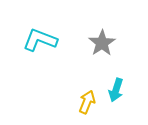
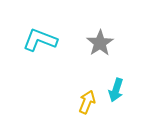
gray star: moved 2 px left
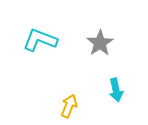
cyan arrow: rotated 30 degrees counterclockwise
yellow arrow: moved 18 px left, 4 px down
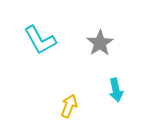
cyan L-shape: rotated 140 degrees counterclockwise
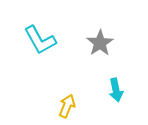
yellow arrow: moved 2 px left
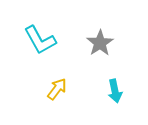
cyan arrow: moved 1 px left, 1 px down
yellow arrow: moved 10 px left, 17 px up; rotated 15 degrees clockwise
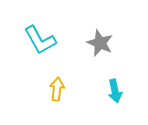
gray star: rotated 16 degrees counterclockwise
yellow arrow: rotated 30 degrees counterclockwise
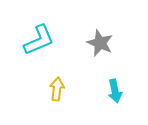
cyan L-shape: moved 1 px left; rotated 84 degrees counterclockwise
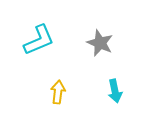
yellow arrow: moved 1 px right, 3 px down
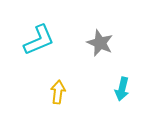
cyan arrow: moved 7 px right, 2 px up; rotated 25 degrees clockwise
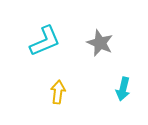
cyan L-shape: moved 6 px right, 1 px down
cyan arrow: moved 1 px right
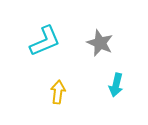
cyan arrow: moved 7 px left, 4 px up
